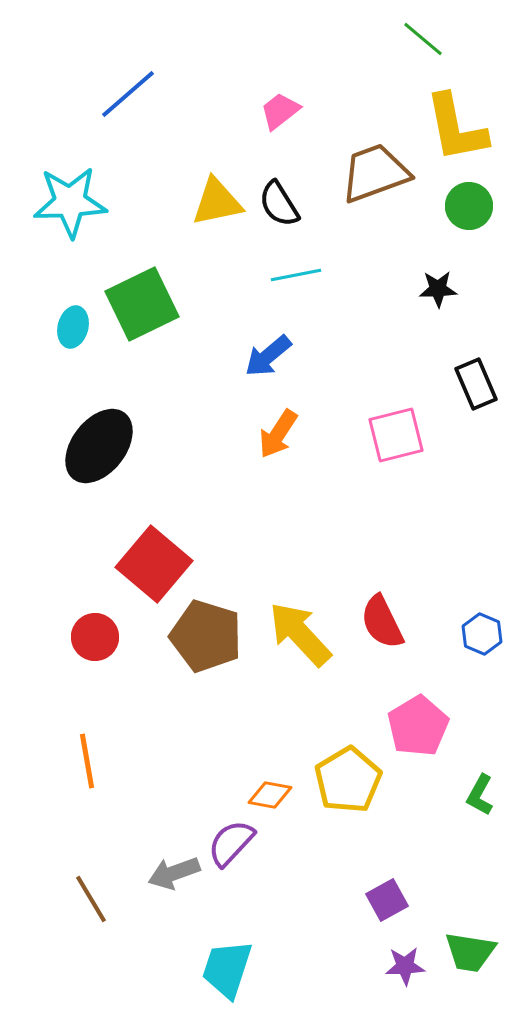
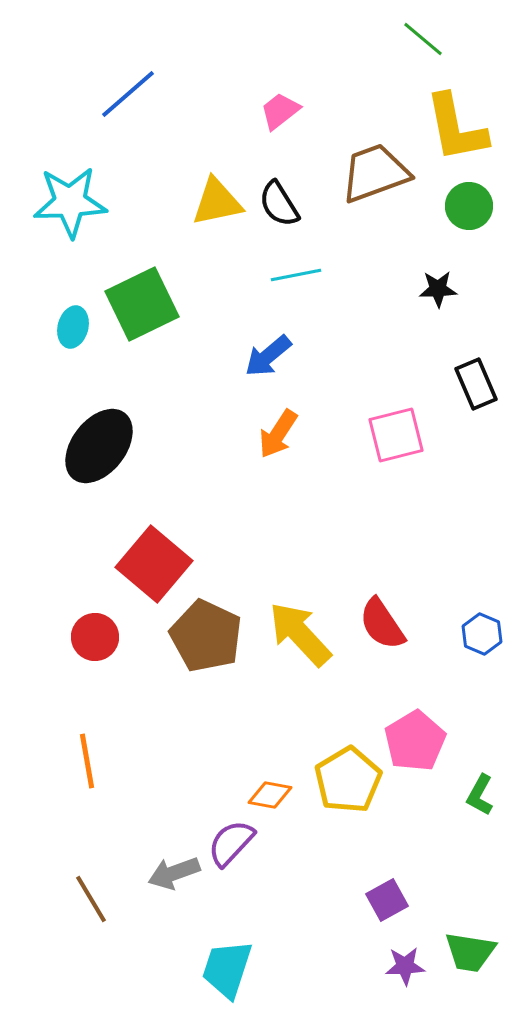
red semicircle: moved 2 px down; rotated 8 degrees counterclockwise
brown pentagon: rotated 8 degrees clockwise
pink pentagon: moved 3 px left, 15 px down
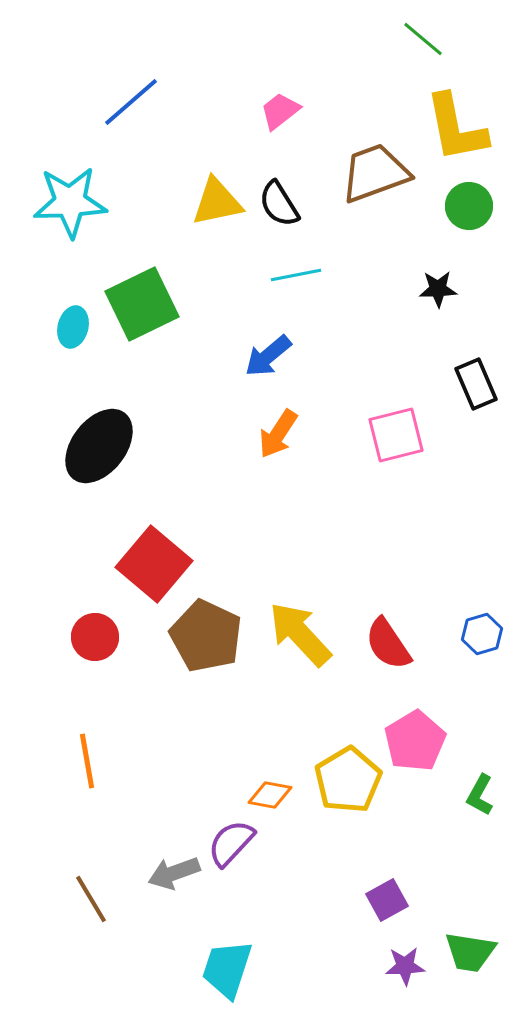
blue line: moved 3 px right, 8 px down
red semicircle: moved 6 px right, 20 px down
blue hexagon: rotated 21 degrees clockwise
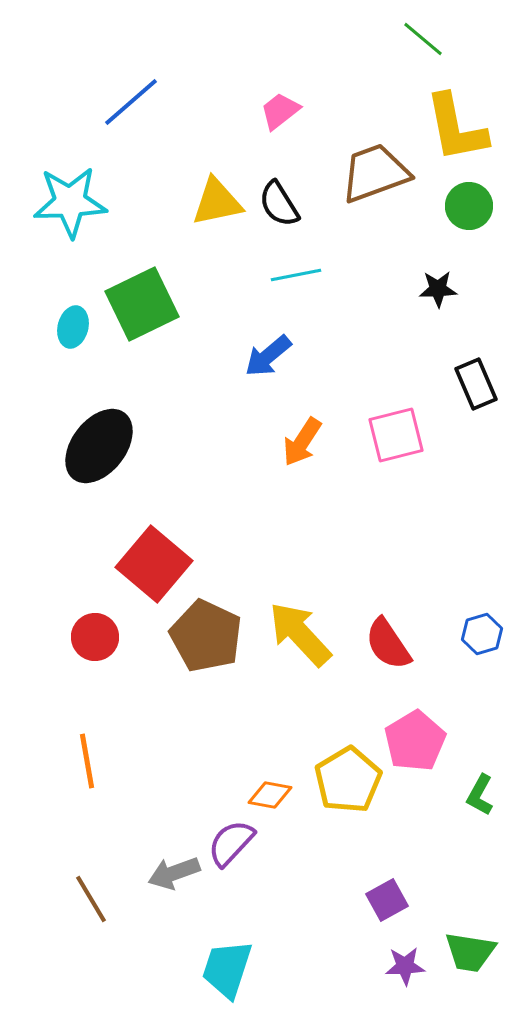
orange arrow: moved 24 px right, 8 px down
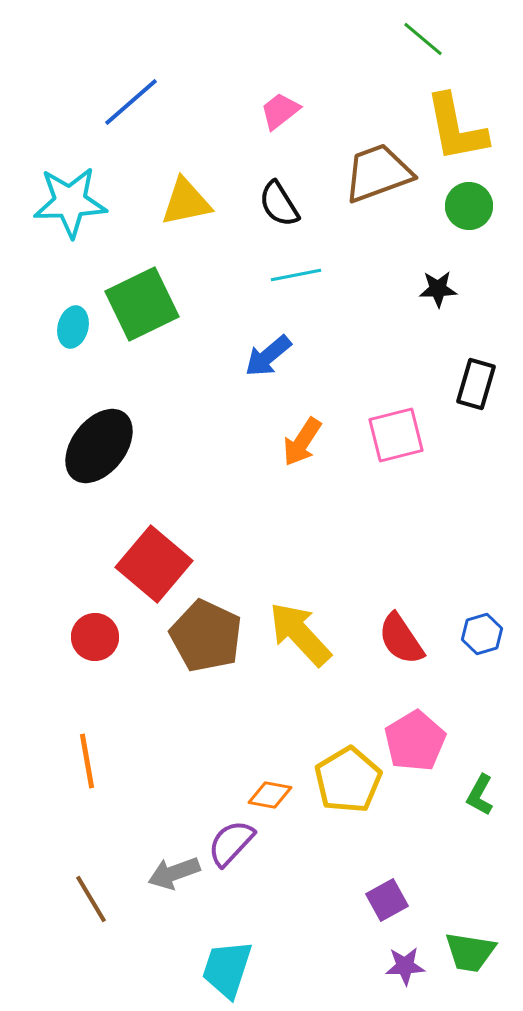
brown trapezoid: moved 3 px right
yellow triangle: moved 31 px left
black rectangle: rotated 39 degrees clockwise
red semicircle: moved 13 px right, 5 px up
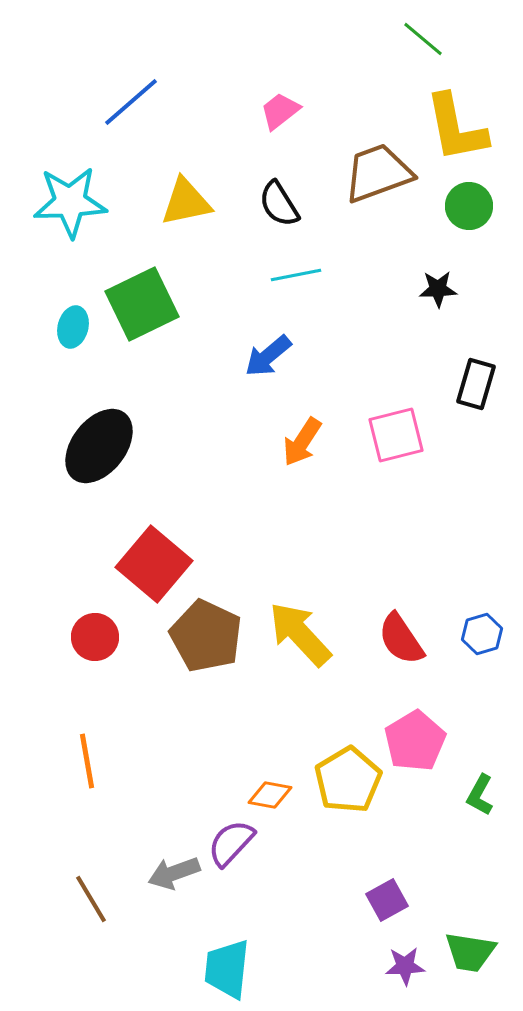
cyan trapezoid: rotated 12 degrees counterclockwise
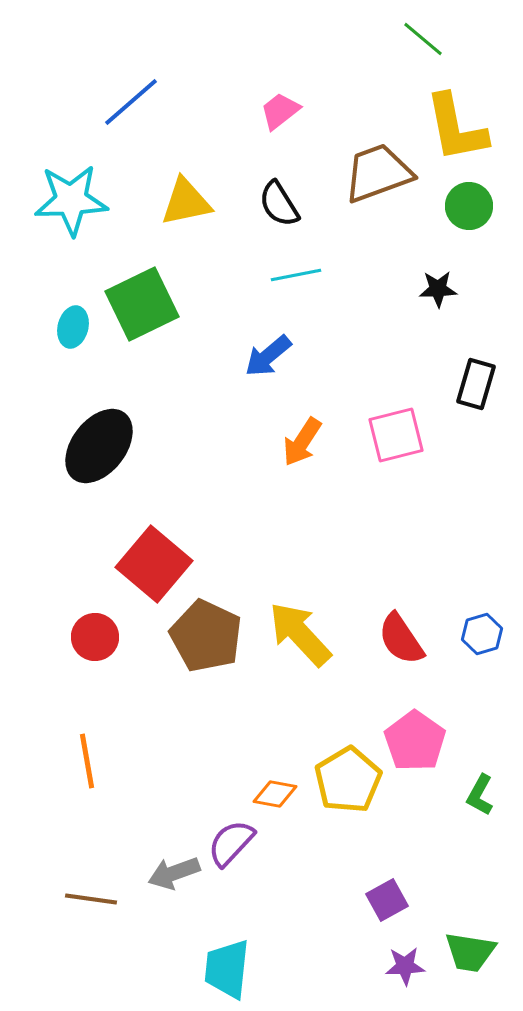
cyan star: moved 1 px right, 2 px up
pink pentagon: rotated 6 degrees counterclockwise
orange diamond: moved 5 px right, 1 px up
brown line: rotated 51 degrees counterclockwise
